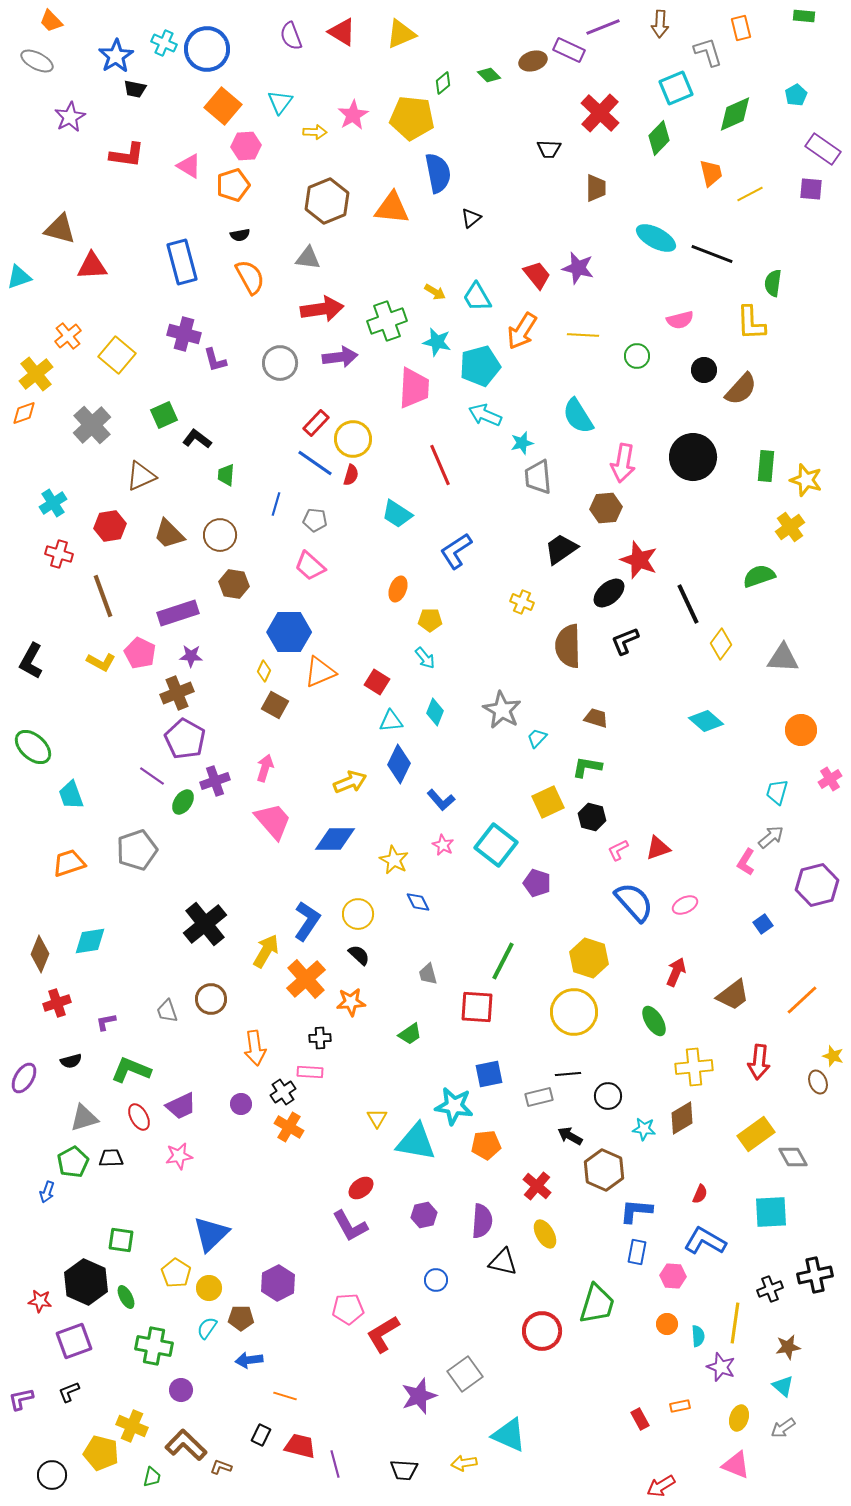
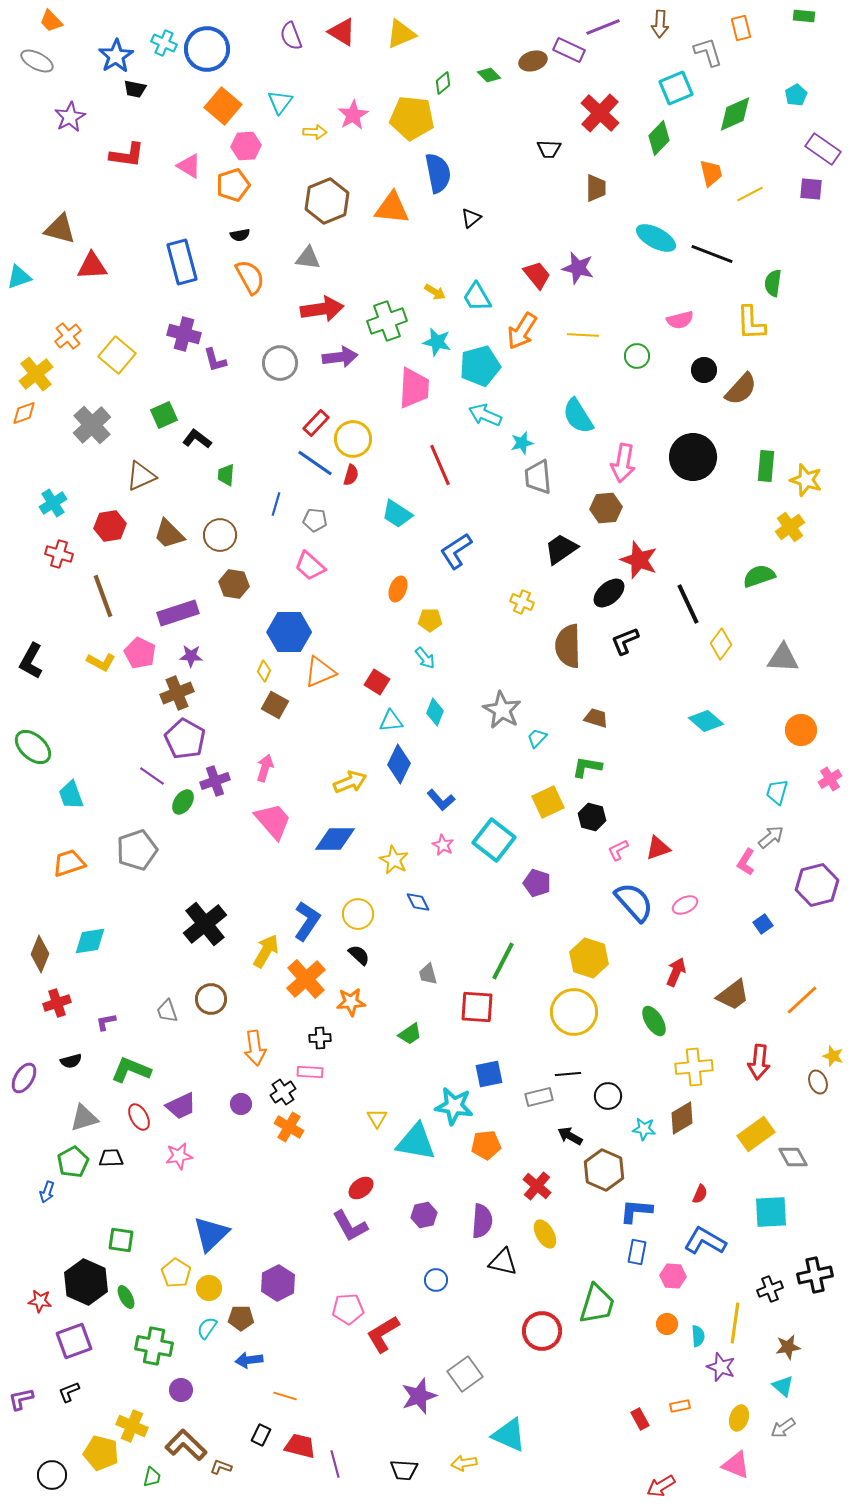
cyan square at (496, 845): moved 2 px left, 5 px up
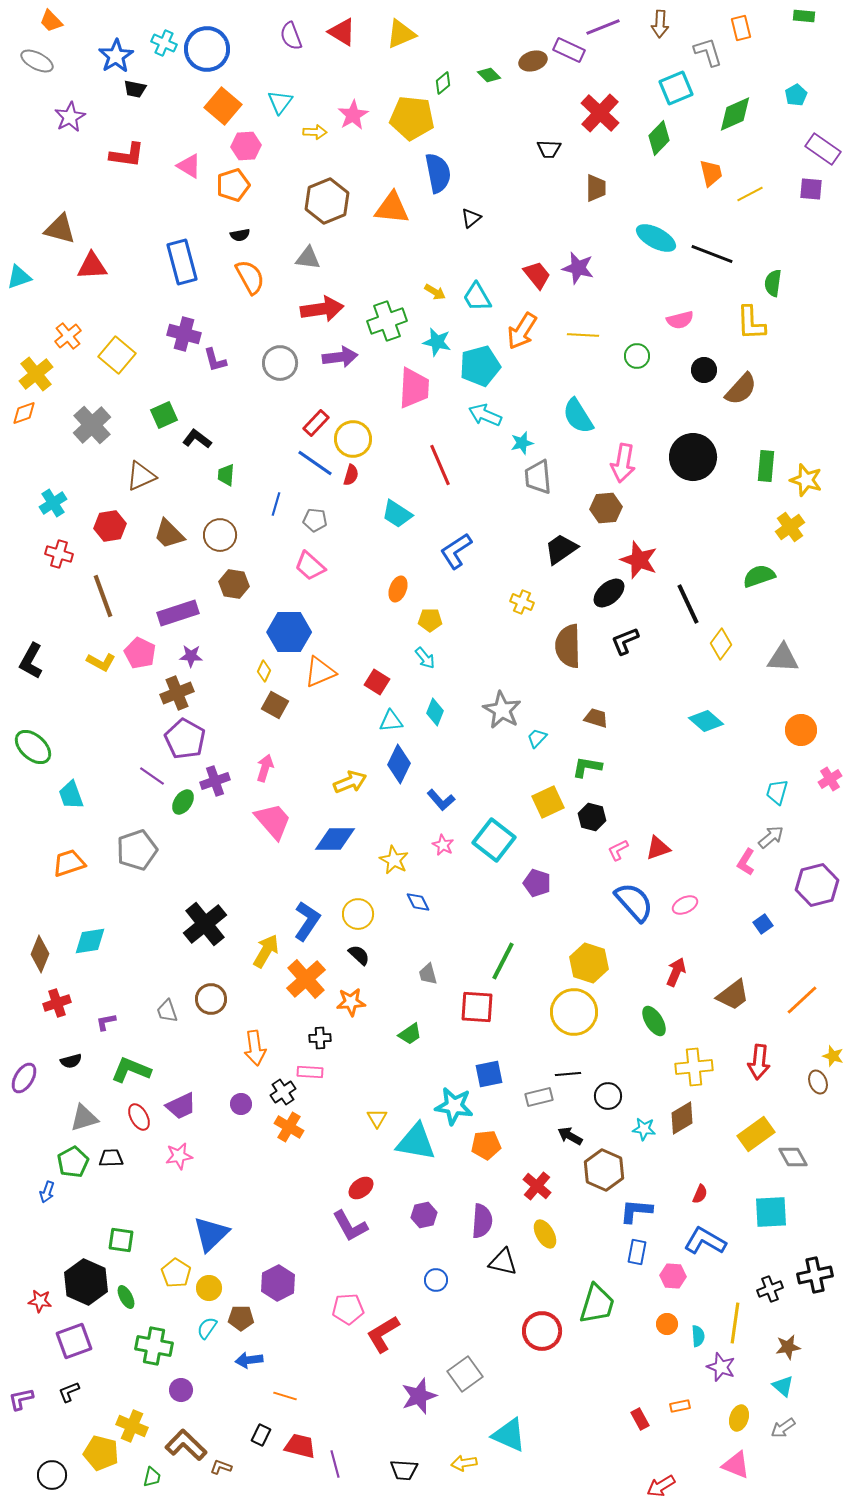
yellow hexagon at (589, 958): moved 5 px down
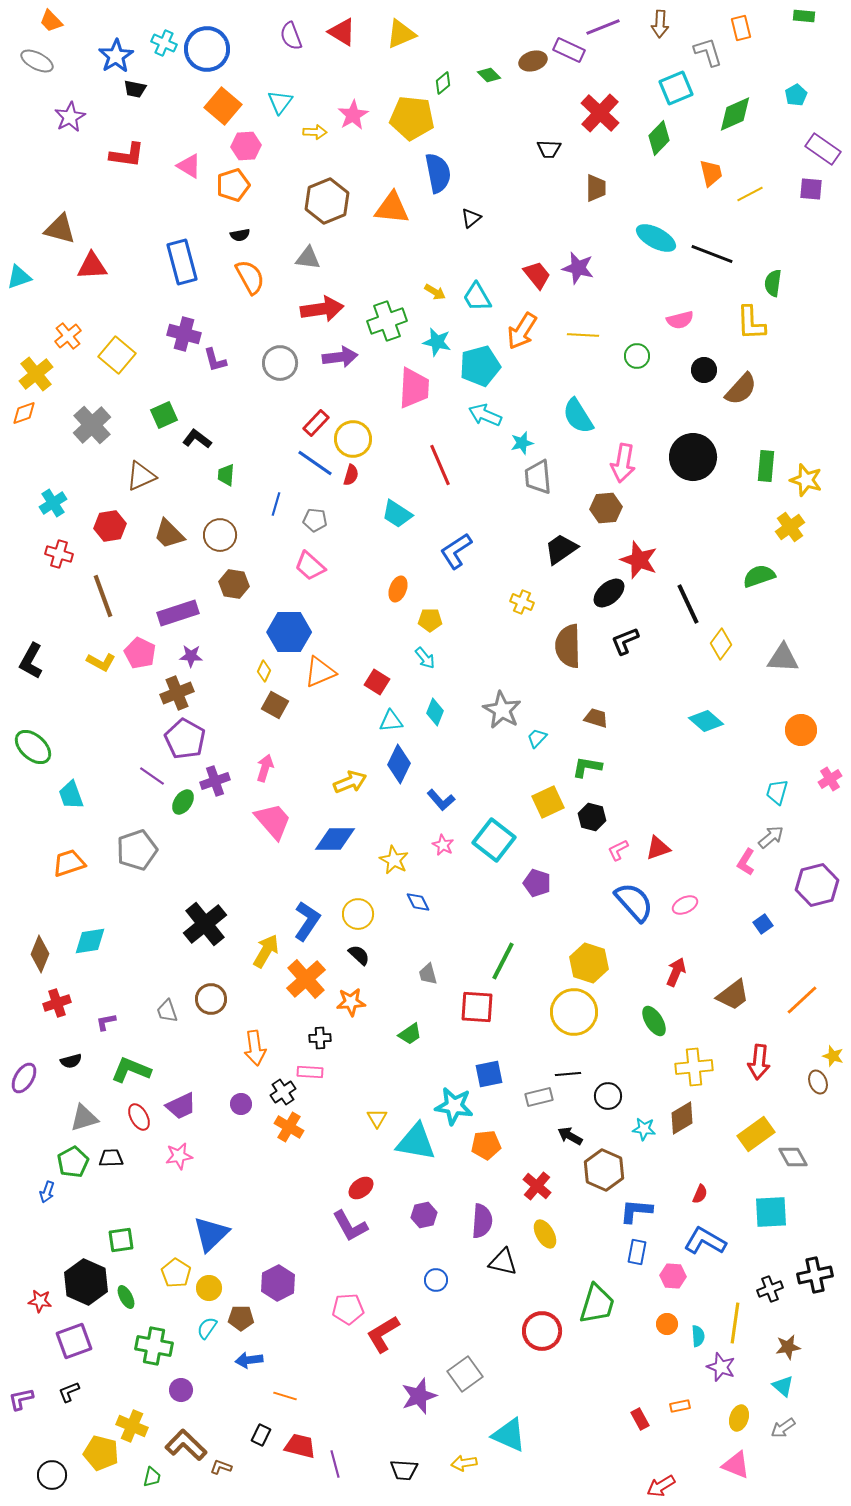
green square at (121, 1240): rotated 16 degrees counterclockwise
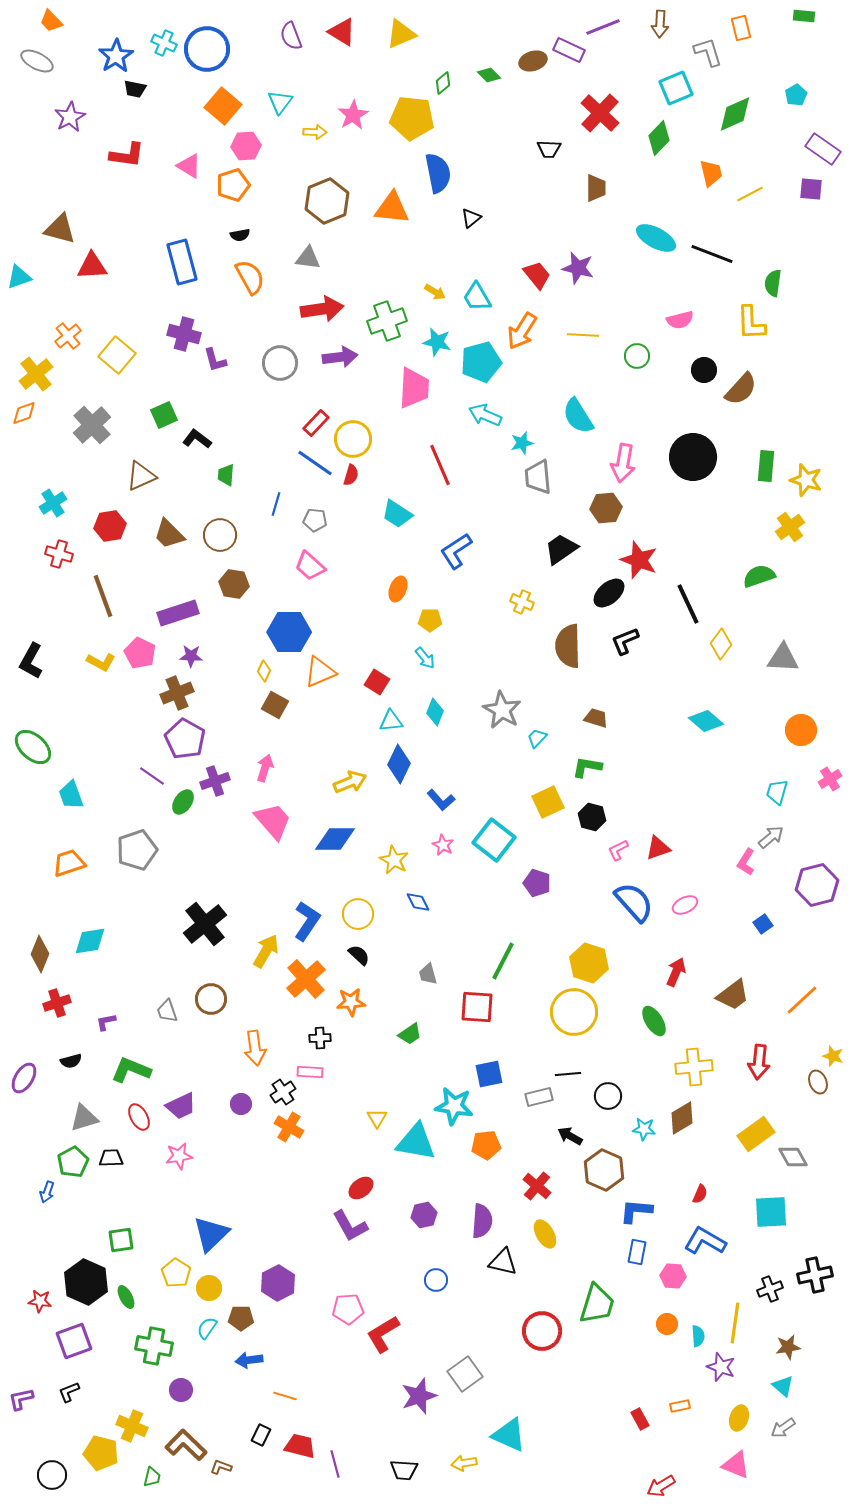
cyan pentagon at (480, 366): moved 1 px right, 4 px up
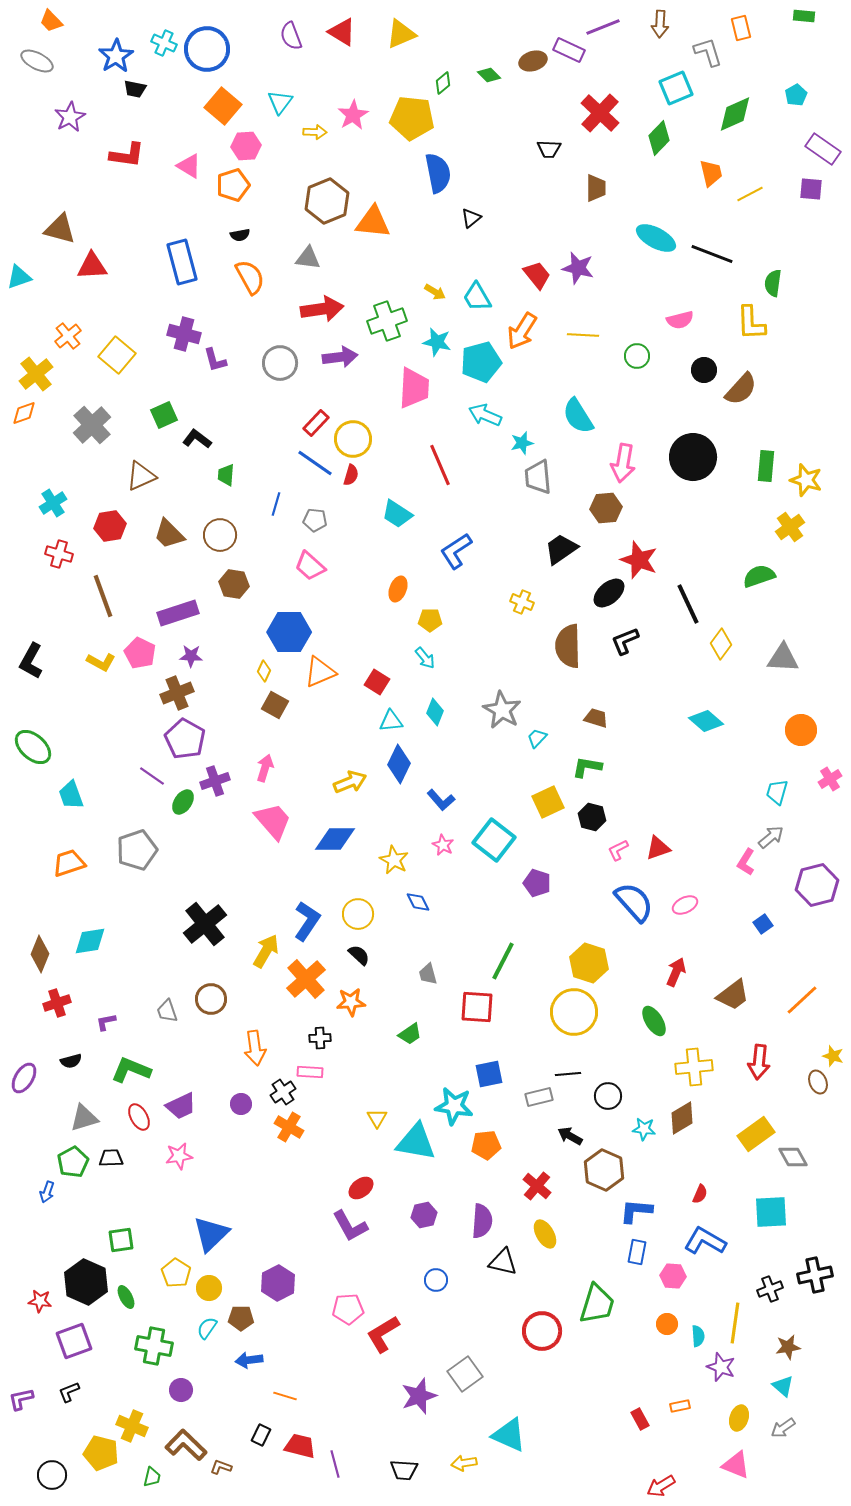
orange triangle at (392, 208): moved 19 px left, 14 px down
